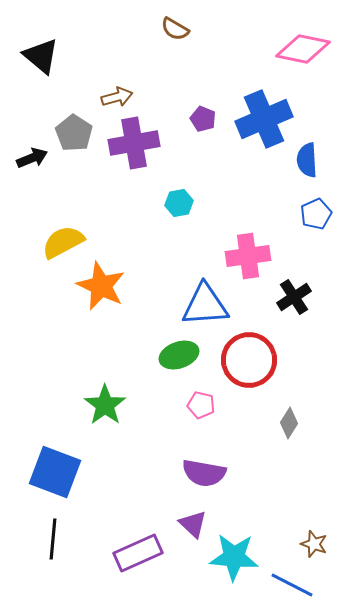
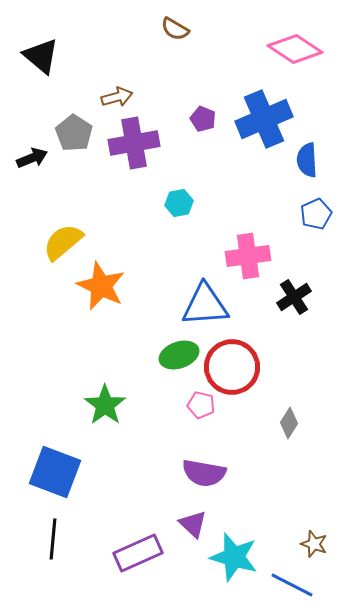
pink diamond: moved 8 px left; rotated 22 degrees clockwise
yellow semicircle: rotated 12 degrees counterclockwise
red circle: moved 17 px left, 7 px down
cyan star: rotated 12 degrees clockwise
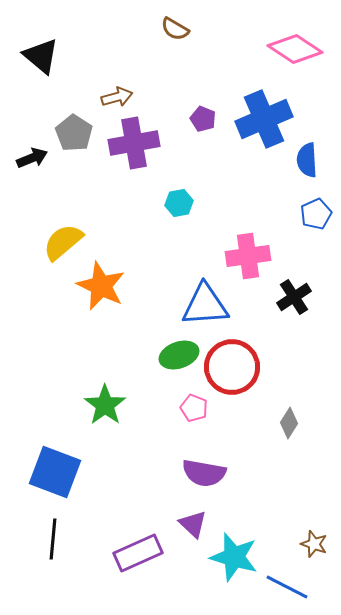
pink pentagon: moved 7 px left, 3 px down; rotated 8 degrees clockwise
blue line: moved 5 px left, 2 px down
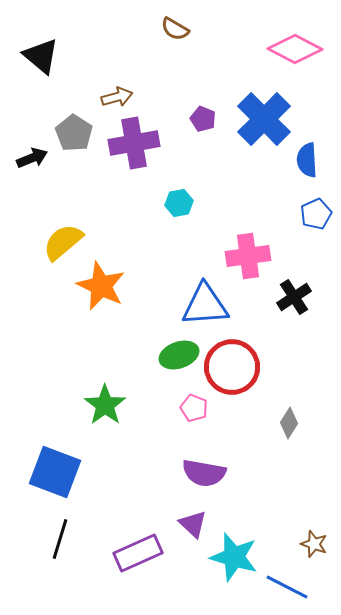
pink diamond: rotated 6 degrees counterclockwise
blue cross: rotated 22 degrees counterclockwise
black line: moved 7 px right; rotated 12 degrees clockwise
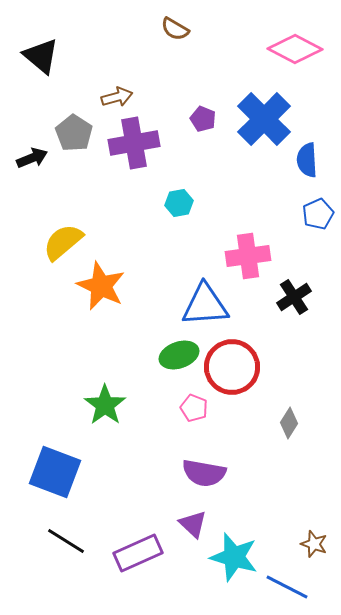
blue pentagon: moved 2 px right
black line: moved 6 px right, 2 px down; rotated 75 degrees counterclockwise
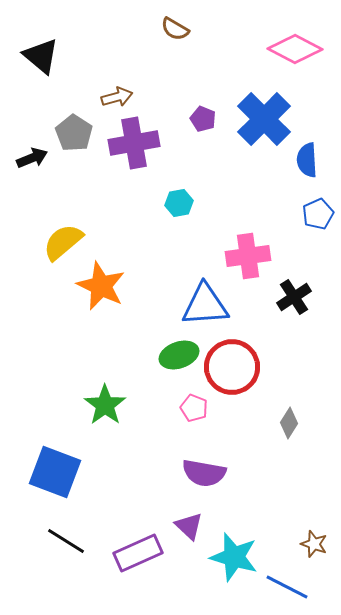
purple triangle: moved 4 px left, 2 px down
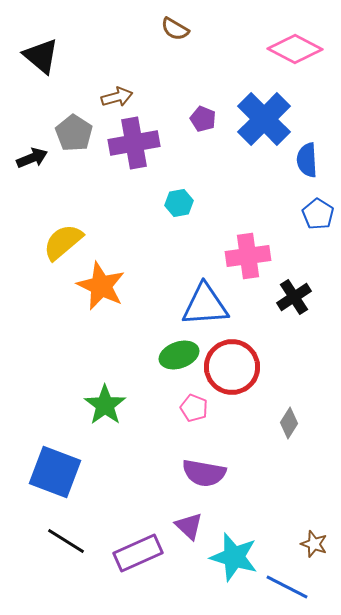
blue pentagon: rotated 16 degrees counterclockwise
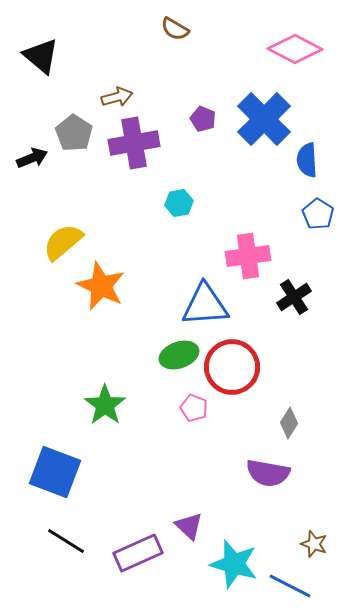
purple semicircle: moved 64 px right
cyan star: moved 7 px down
blue line: moved 3 px right, 1 px up
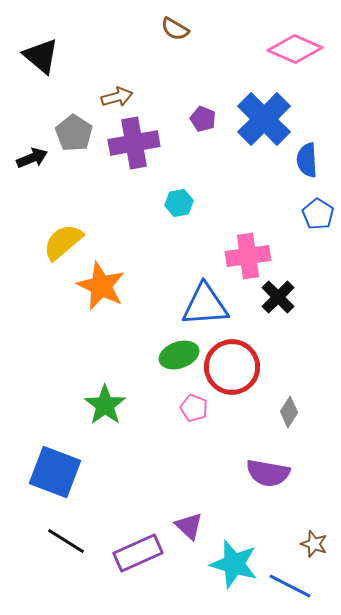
pink diamond: rotated 4 degrees counterclockwise
black cross: moved 16 px left; rotated 12 degrees counterclockwise
gray diamond: moved 11 px up
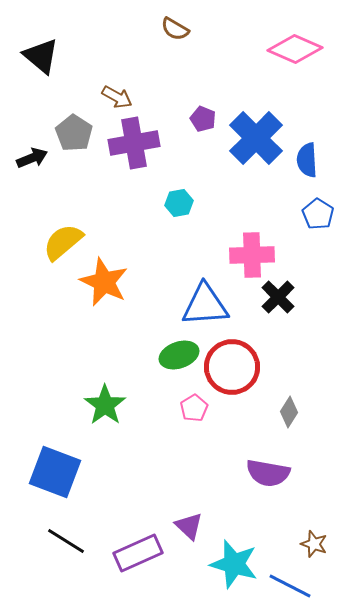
brown arrow: rotated 44 degrees clockwise
blue cross: moved 8 px left, 19 px down
pink cross: moved 4 px right, 1 px up; rotated 6 degrees clockwise
orange star: moved 3 px right, 4 px up
pink pentagon: rotated 20 degrees clockwise
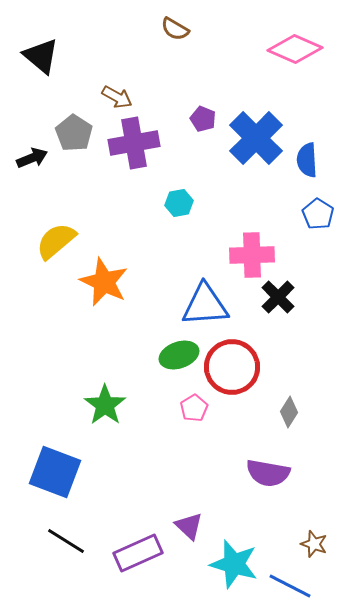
yellow semicircle: moved 7 px left, 1 px up
